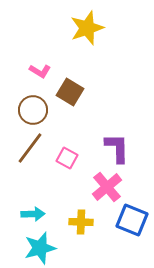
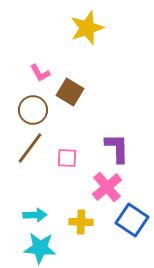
pink L-shape: moved 2 px down; rotated 30 degrees clockwise
pink square: rotated 25 degrees counterclockwise
cyan arrow: moved 2 px right, 1 px down
blue square: rotated 12 degrees clockwise
cyan star: rotated 20 degrees clockwise
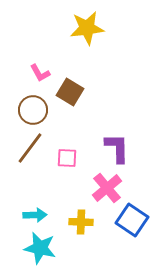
yellow star: rotated 12 degrees clockwise
pink cross: moved 1 px down
cyan star: rotated 8 degrees clockwise
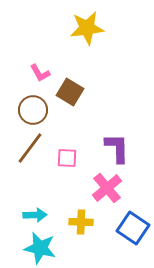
blue square: moved 1 px right, 8 px down
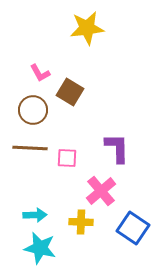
brown line: rotated 56 degrees clockwise
pink cross: moved 6 px left, 3 px down
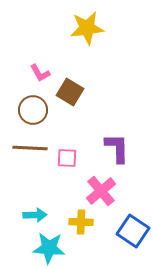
blue square: moved 3 px down
cyan star: moved 9 px right; rotated 8 degrees counterclockwise
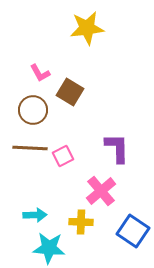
pink square: moved 4 px left, 2 px up; rotated 30 degrees counterclockwise
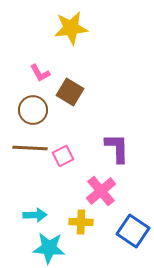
yellow star: moved 16 px left
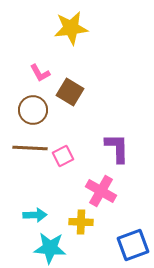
pink cross: rotated 20 degrees counterclockwise
blue square: moved 14 px down; rotated 36 degrees clockwise
cyan star: moved 1 px right
